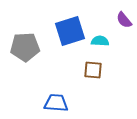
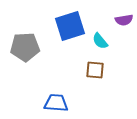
purple semicircle: rotated 60 degrees counterclockwise
blue square: moved 5 px up
cyan semicircle: rotated 132 degrees counterclockwise
brown square: moved 2 px right
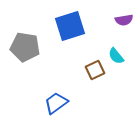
cyan semicircle: moved 16 px right, 15 px down
gray pentagon: rotated 12 degrees clockwise
brown square: rotated 30 degrees counterclockwise
blue trapezoid: rotated 40 degrees counterclockwise
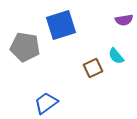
blue square: moved 9 px left, 1 px up
brown square: moved 2 px left, 2 px up
blue trapezoid: moved 10 px left
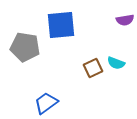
purple semicircle: moved 1 px right
blue square: rotated 12 degrees clockwise
cyan semicircle: moved 7 px down; rotated 30 degrees counterclockwise
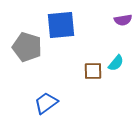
purple semicircle: moved 2 px left
gray pentagon: moved 2 px right; rotated 8 degrees clockwise
cyan semicircle: rotated 72 degrees counterclockwise
brown square: moved 3 px down; rotated 24 degrees clockwise
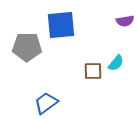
purple semicircle: moved 2 px right, 1 px down
gray pentagon: rotated 16 degrees counterclockwise
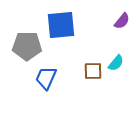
purple semicircle: moved 3 px left; rotated 42 degrees counterclockwise
gray pentagon: moved 1 px up
blue trapezoid: moved 25 px up; rotated 30 degrees counterclockwise
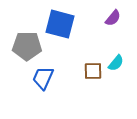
purple semicircle: moved 9 px left, 3 px up
blue square: moved 1 px left, 1 px up; rotated 20 degrees clockwise
blue trapezoid: moved 3 px left
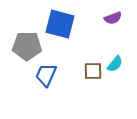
purple semicircle: rotated 30 degrees clockwise
cyan semicircle: moved 1 px left, 1 px down
blue trapezoid: moved 3 px right, 3 px up
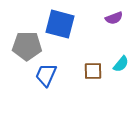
purple semicircle: moved 1 px right
cyan semicircle: moved 6 px right
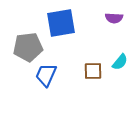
purple semicircle: rotated 24 degrees clockwise
blue square: moved 1 px right, 1 px up; rotated 24 degrees counterclockwise
gray pentagon: moved 1 px right, 1 px down; rotated 8 degrees counterclockwise
cyan semicircle: moved 1 px left, 2 px up
